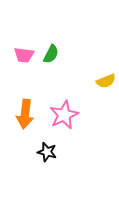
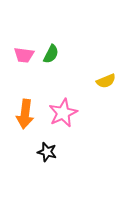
pink star: moved 1 px left, 2 px up
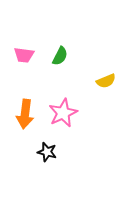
green semicircle: moved 9 px right, 2 px down
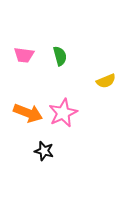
green semicircle: rotated 42 degrees counterclockwise
orange arrow: moved 3 px right, 1 px up; rotated 76 degrees counterclockwise
black star: moved 3 px left, 1 px up
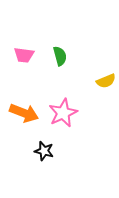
orange arrow: moved 4 px left
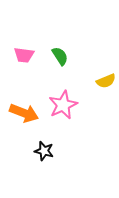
green semicircle: rotated 18 degrees counterclockwise
pink star: moved 8 px up
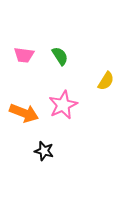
yellow semicircle: rotated 36 degrees counterclockwise
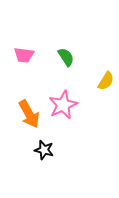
green semicircle: moved 6 px right, 1 px down
orange arrow: moved 5 px right, 1 px down; rotated 40 degrees clockwise
black star: moved 1 px up
